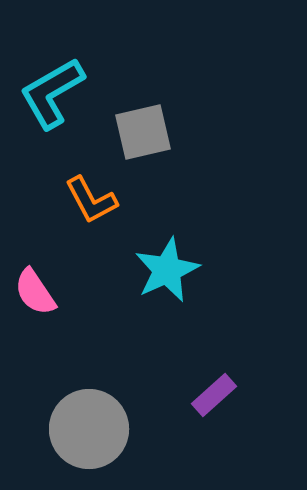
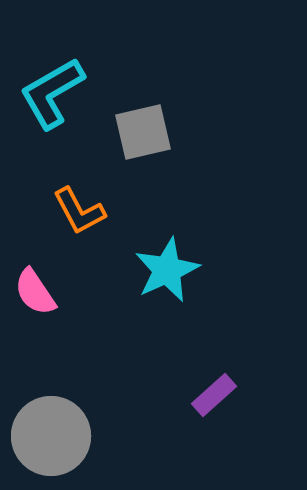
orange L-shape: moved 12 px left, 11 px down
gray circle: moved 38 px left, 7 px down
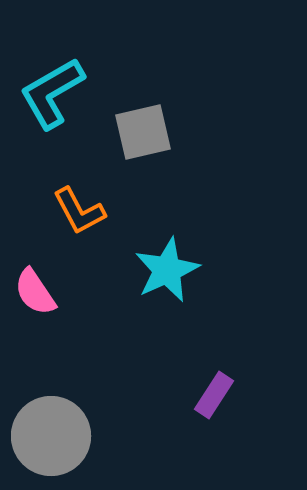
purple rectangle: rotated 15 degrees counterclockwise
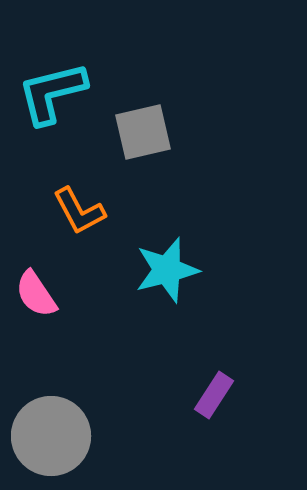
cyan L-shape: rotated 16 degrees clockwise
cyan star: rotated 10 degrees clockwise
pink semicircle: moved 1 px right, 2 px down
